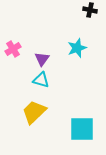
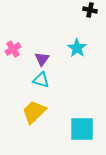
cyan star: rotated 18 degrees counterclockwise
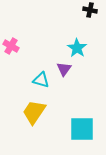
pink cross: moved 2 px left, 3 px up; rotated 28 degrees counterclockwise
purple triangle: moved 22 px right, 10 px down
yellow trapezoid: rotated 12 degrees counterclockwise
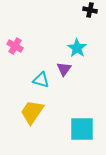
pink cross: moved 4 px right
yellow trapezoid: moved 2 px left
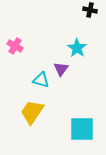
purple triangle: moved 3 px left
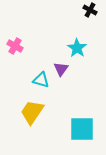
black cross: rotated 16 degrees clockwise
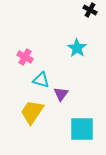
pink cross: moved 10 px right, 11 px down
purple triangle: moved 25 px down
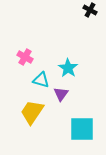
cyan star: moved 9 px left, 20 px down
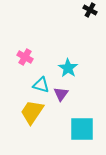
cyan triangle: moved 5 px down
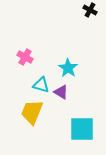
purple triangle: moved 2 px up; rotated 35 degrees counterclockwise
yellow trapezoid: rotated 12 degrees counterclockwise
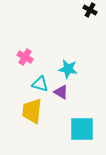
cyan star: moved 1 px down; rotated 24 degrees counterclockwise
cyan triangle: moved 1 px left, 1 px up
yellow trapezoid: moved 1 px up; rotated 16 degrees counterclockwise
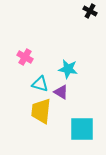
black cross: moved 1 px down
yellow trapezoid: moved 9 px right
